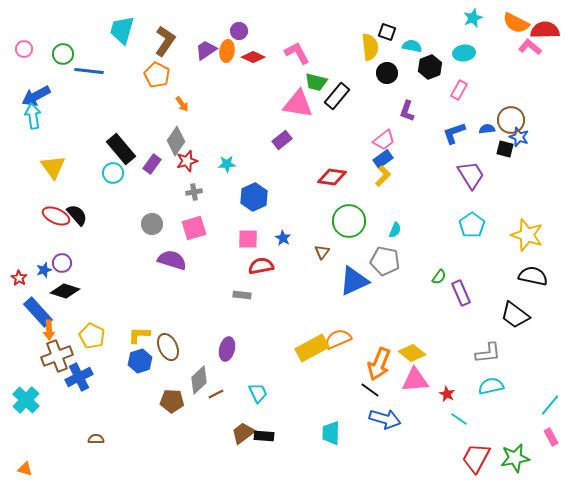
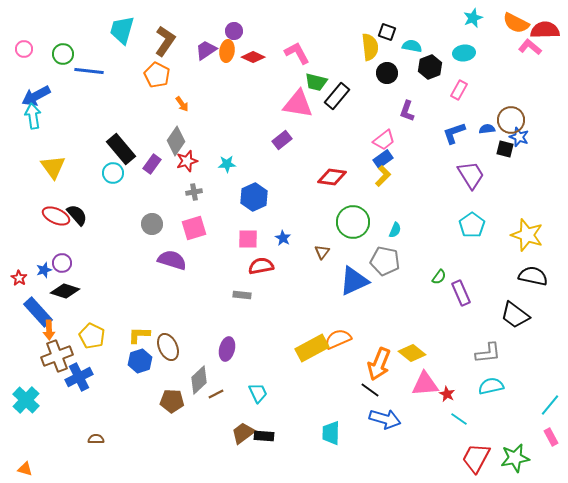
purple circle at (239, 31): moved 5 px left
green circle at (349, 221): moved 4 px right, 1 px down
pink triangle at (415, 380): moved 10 px right, 4 px down
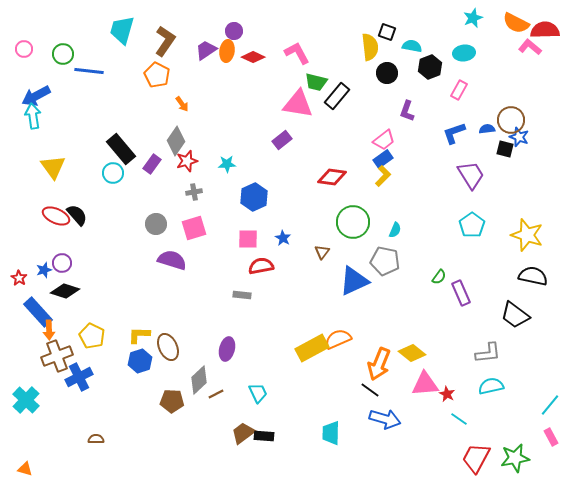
gray circle at (152, 224): moved 4 px right
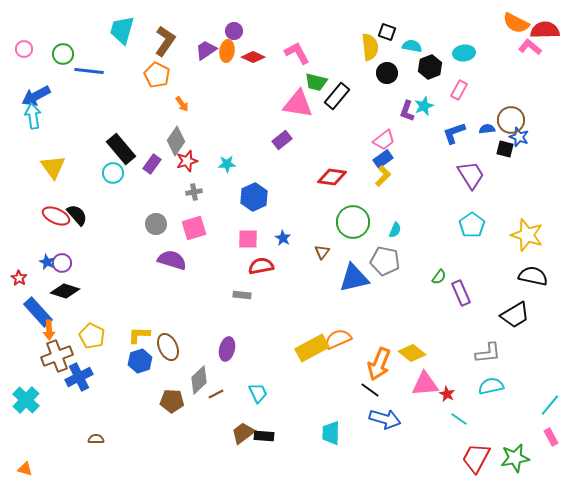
cyan star at (473, 18): moved 49 px left, 88 px down
blue star at (44, 270): moved 3 px right, 8 px up; rotated 28 degrees counterclockwise
blue triangle at (354, 281): moved 3 px up; rotated 12 degrees clockwise
black trapezoid at (515, 315): rotated 68 degrees counterclockwise
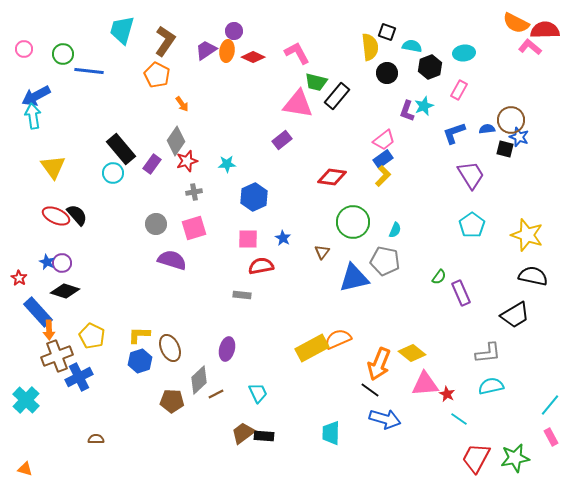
brown ellipse at (168, 347): moved 2 px right, 1 px down
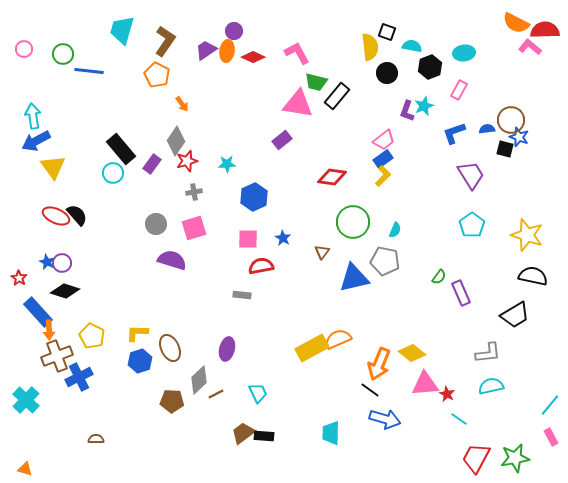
blue arrow at (36, 96): moved 45 px down
yellow L-shape at (139, 335): moved 2 px left, 2 px up
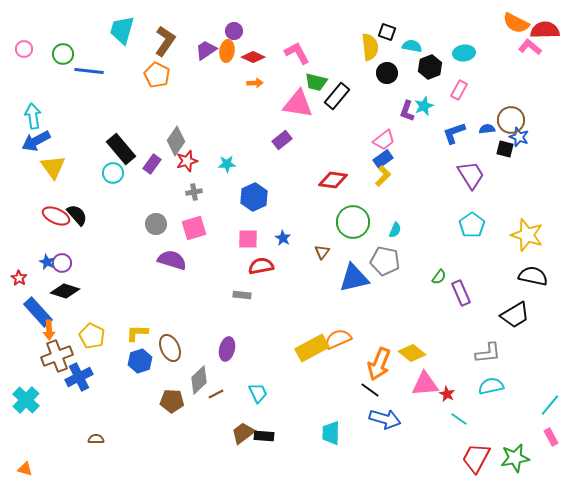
orange arrow at (182, 104): moved 73 px right, 21 px up; rotated 56 degrees counterclockwise
red diamond at (332, 177): moved 1 px right, 3 px down
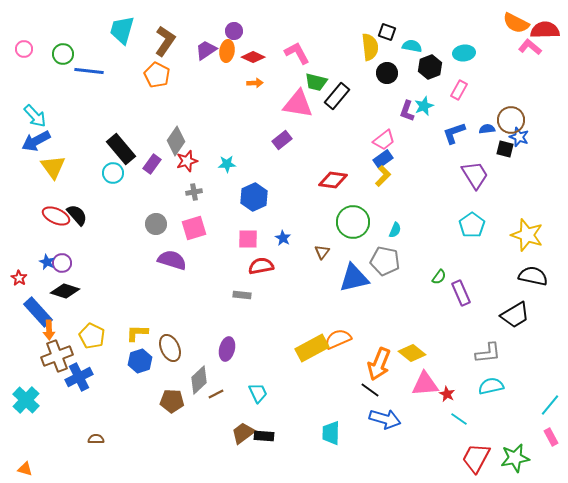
cyan arrow at (33, 116): moved 2 px right; rotated 145 degrees clockwise
purple trapezoid at (471, 175): moved 4 px right
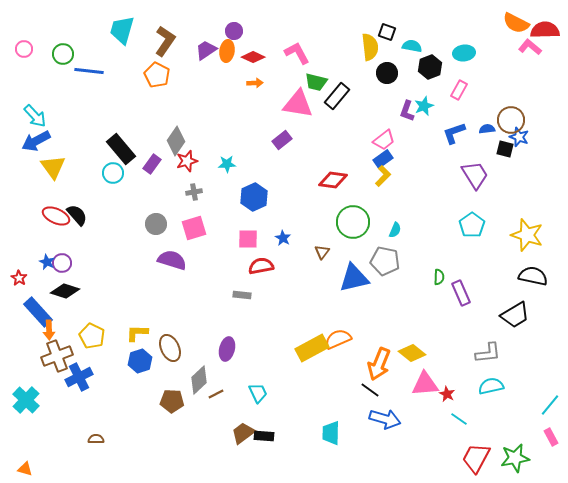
green semicircle at (439, 277): rotated 35 degrees counterclockwise
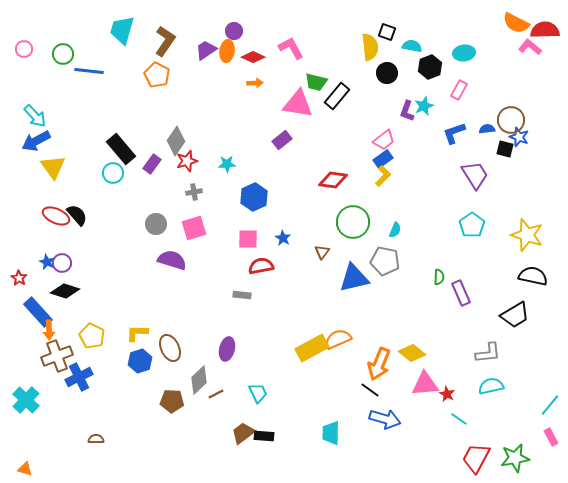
pink L-shape at (297, 53): moved 6 px left, 5 px up
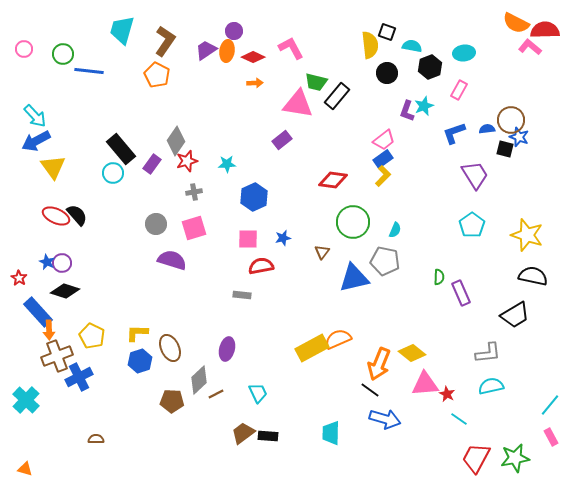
yellow semicircle at (370, 47): moved 2 px up
blue star at (283, 238): rotated 28 degrees clockwise
black rectangle at (264, 436): moved 4 px right
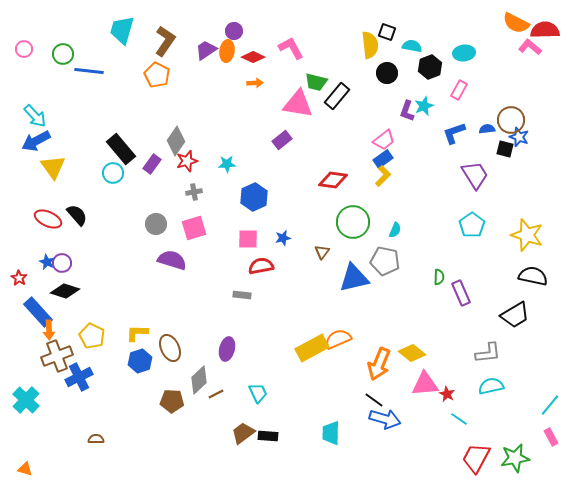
red ellipse at (56, 216): moved 8 px left, 3 px down
black line at (370, 390): moved 4 px right, 10 px down
